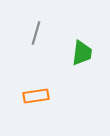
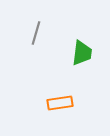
orange rectangle: moved 24 px right, 7 px down
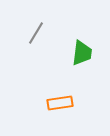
gray line: rotated 15 degrees clockwise
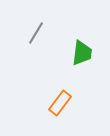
orange rectangle: rotated 45 degrees counterclockwise
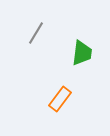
orange rectangle: moved 4 px up
